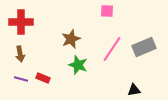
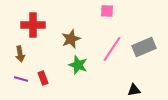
red cross: moved 12 px right, 3 px down
red rectangle: rotated 48 degrees clockwise
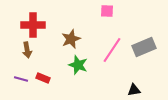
pink line: moved 1 px down
brown arrow: moved 7 px right, 4 px up
red rectangle: rotated 48 degrees counterclockwise
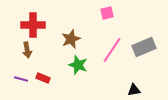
pink square: moved 2 px down; rotated 16 degrees counterclockwise
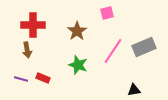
brown star: moved 6 px right, 8 px up; rotated 12 degrees counterclockwise
pink line: moved 1 px right, 1 px down
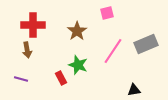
gray rectangle: moved 2 px right, 3 px up
red rectangle: moved 18 px right; rotated 40 degrees clockwise
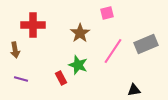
brown star: moved 3 px right, 2 px down
brown arrow: moved 12 px left
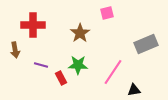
pink line: moved 21 px down
green star: rotated 18 degrees counterclockwise
purple line: moved 20 px right, 14 px up
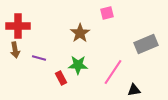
red cross: moved 15 px left, 1 px down
purple line: moved 2 px left, 7 px up
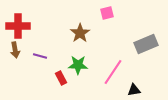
purple line: moved 1 px right, 2 px up
